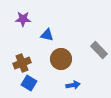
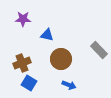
blue arrow: moved 4 px left; rotated 32 degrees clockwise
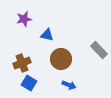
purple star: moved 1 px right; rotated 14 degrees counterclockwise
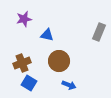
gray rectangle: moved 18 px up; rotated 66 degrees clockwise
brown circle: moved 2 px left, 2 px down
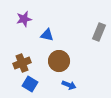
blue square: moved 1 px right, 1 px down
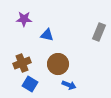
purple star: rotated 14 degrees clockwise
brown circle: moved 1 px left, 3 px down
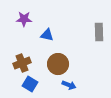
gray rectangle: rotated 24 degrees counterclockwise
